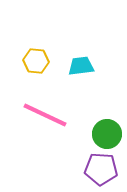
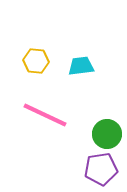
purple pentagon: rotated 12 degrees counterclockwise
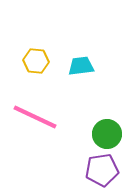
pink line: moved 10 px left, 2 px down
purple pentagon: moved 1 px right, 1 px down
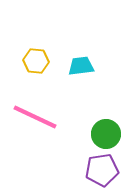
green circle: moved 1 px left
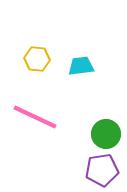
yellow hexagon: moved 1 px right, 2 px up
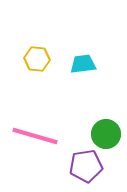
cyan trapezoid: moved 2 px right, 2 px up
pink line: moved 19 px down; rotated 9 degrees counterclockwise
purple pentagon: moved 16 px left, 4 px up
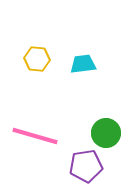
green circle: moved 1 px up
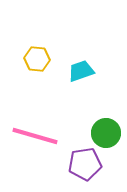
cyan trapezoid: moved 2 px left, 7 px down; rotated 12 degrees counterclockwise
purple pentagon: moved 1 px left, 2 px up
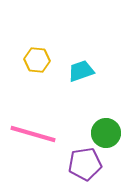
yellow hexagon: moved 1 px down
pink line: moved 2 px left, 2 px up
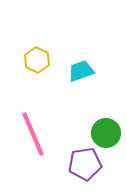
yellow hexagon: rotated 20 degrees clockwise
pink line: rotated 51 degrees clockwise
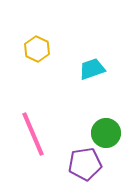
yellow hexagon: moved 11 px up
cyan trapezoid: moved 11 px right, 2 px up
